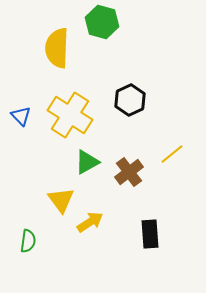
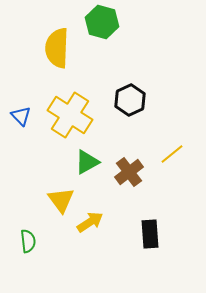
green semicircle: rotated 15 degrees counterclockwise
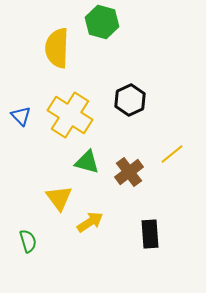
green triangle: rotated 44 degrees clockwise
yellow triangle: moved 2 px left, 2 px up
green semicircle: rotated 10 degrees counterclockwise
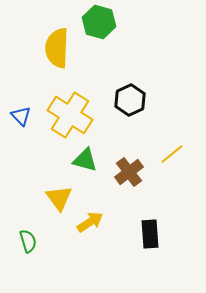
green hexagon: moved 3 px left
green triangle: moved 2 px left, 2 px up
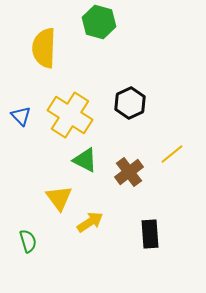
yellow semicircle: moved 13 px left
black hexagon: moved 3 px down
green triangle: rotated 12 degrees clockwise
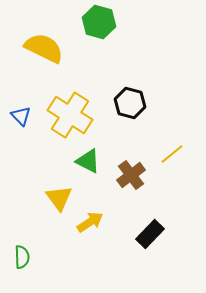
yellow semicircle: rotated 114 degrees clockwise
black hexagon: rotated 20 degrees counterclockwise
green triangle: moved 3 px right, 1 px down
brown cross: moved 2 px right, 3 px down
black rectangle: rotated 48 degrees clockwise
green semicircle: moved 6 px left, 16 px down; rotated 15 degrees clockwise
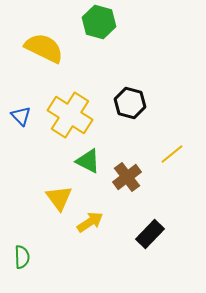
brown cross: moved 4 px left, 2 px down
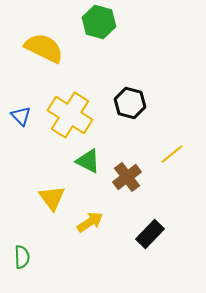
yellow triangle: moved 7 px left
